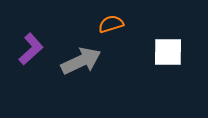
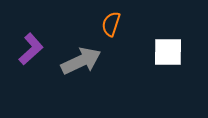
orange semicircle: rotated 55 degrees counterclockwise
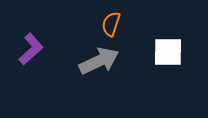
gray arrow: moved 18 px right
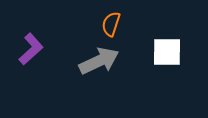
white square: moved 1 px left
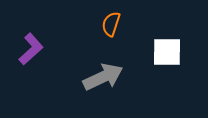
gray arrow: moved 4 px right, 16 px down
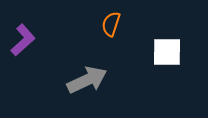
purple L-shape: moved 8 px left, 9 px up
gray arrow: moved 16 px left, 3 px down
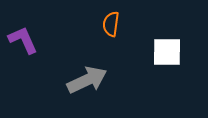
orange semicircle: rotated 10 degrees counterclockwise
purple L-shape: rotated 72 degrees counterclockwise
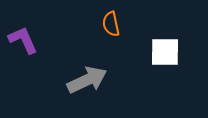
orange semicircle: rotated 20 degrees counterclockwise
white square: moved 2 px left
